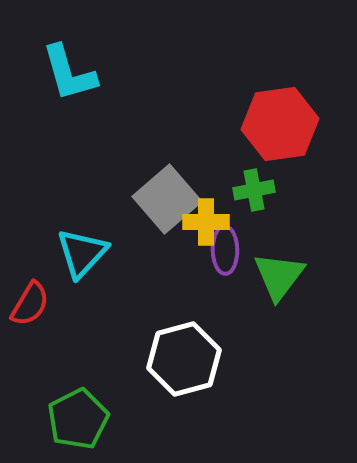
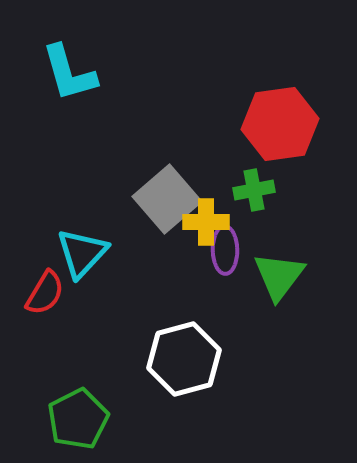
red semicircle: moved 15 px right, 11 px up
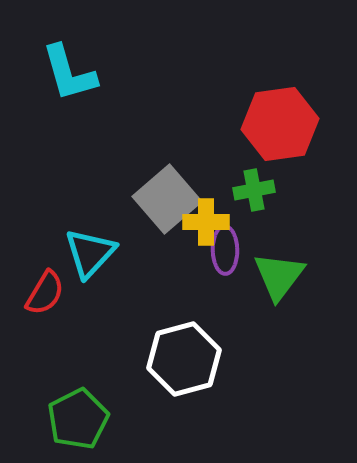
cyan triangle: moved 8 px right
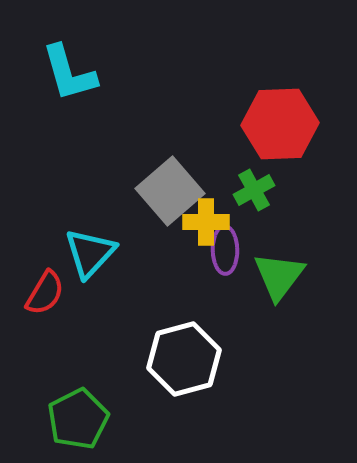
red hexagon: rotated 6 degrees clockwise
green cross: rotated 18 degrees counterclockwise
gray square: moved 3 px right, 8 px up
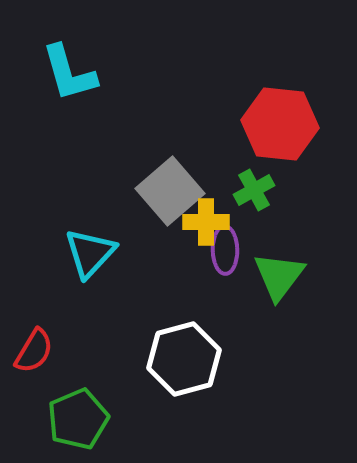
red hexagon: rotated 8 degrees clockwise
red semicircle: moved 11 px left, 58 px down
green pentagon: rotated 4 degrees clockwise
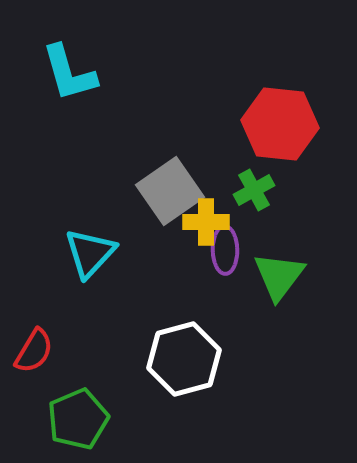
gray square: rotated 6 degrees clockwise
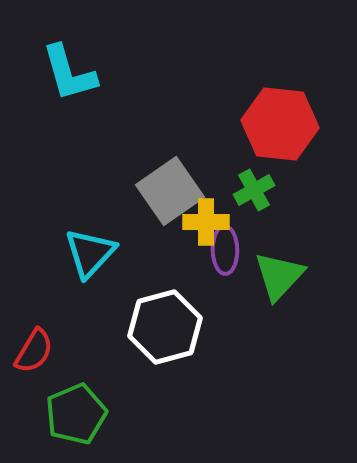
green triangle: rotated 6 degrees clockwise
white hexagon: moved 19 px left, 32 px up
green pentagon: moved 2 px left, 5 px up
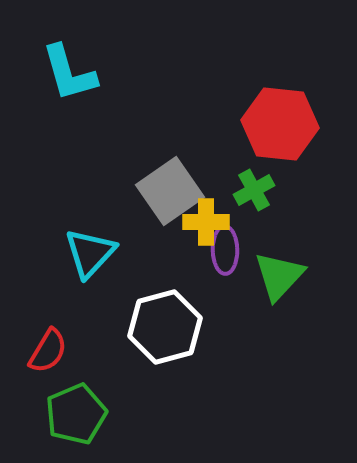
red semicircle: moved 14 px right
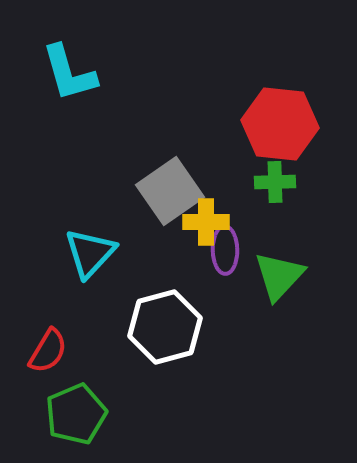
green cross: moved 21 px right, 8 px up; rotated 27 degrees clockwise
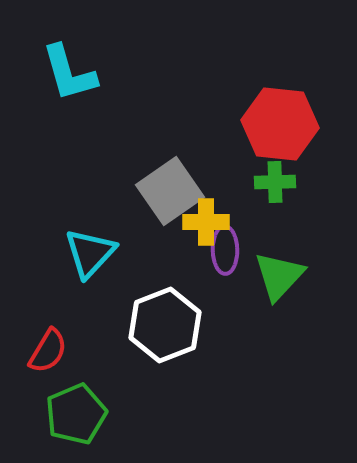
white hexagon: moved 2 px up; rotated 6 degrees counterclockwise
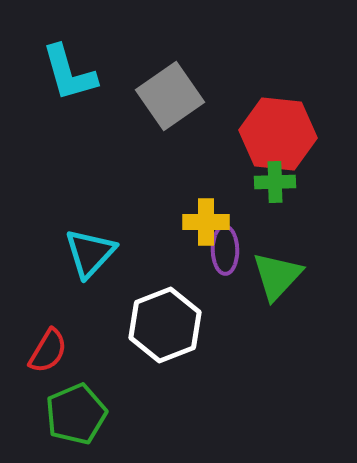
red hexagon: moved 2 px left, 10 px down
gray square: moved 95 px up
green triangle: moved 2 px left
